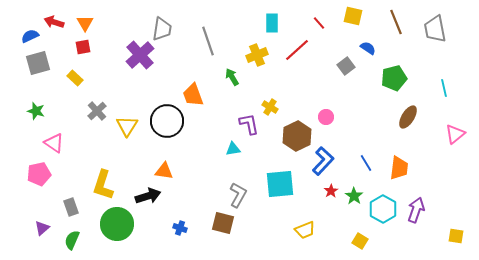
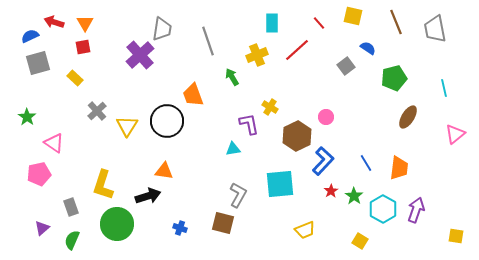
green star at (36, 111): moved 9 px left, 6 px down; rotated 18 degrees clockwise
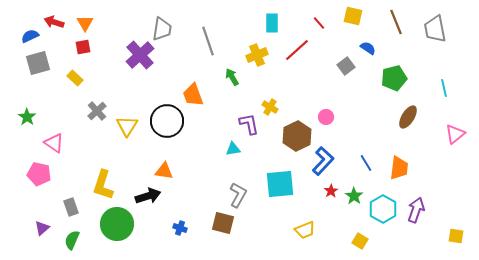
pink pentagon at (39, 174): rotated 25 degrees clockwise
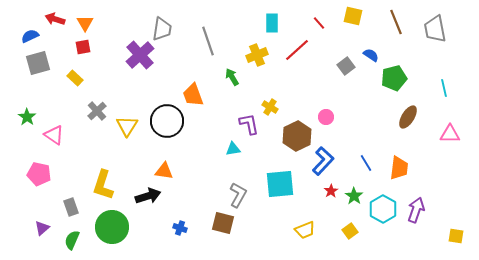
red arrow at (54, 22): moved 1 px right, 3 px up
blue semicircle at (368, 48): moved 3 px right, 7 px down
pink triangle at (455, 134): moved 5 px left; rotated 40 degrees clockwise
pink triangle at (54, 143): moved 8 px up
green circle at (117, 224): moved 5 px left, 3 px down
yellow square at (360, 241): moved 10 px left, 10 px up; rotated 21 degrees clockwise
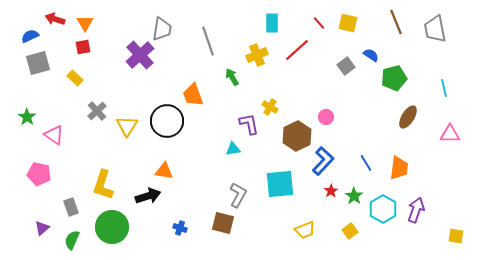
yellow square at (353, 16): moved 5 px left, 7 px down
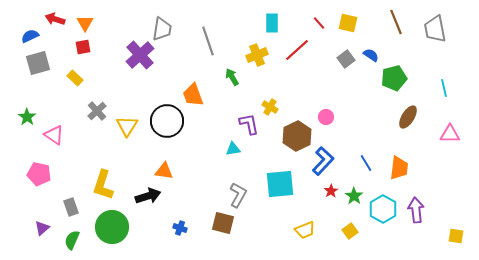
gray square at (346, 66): moved 7 px up
purple arrow at (416, 210): rotated 25 degrees counterclockwise
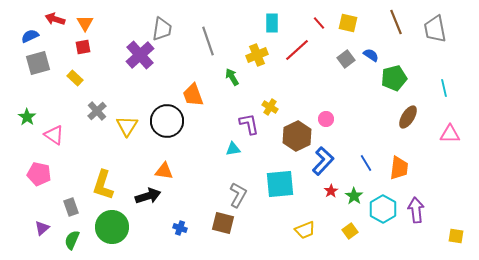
pink circle at (326, 117): moved 2 px down
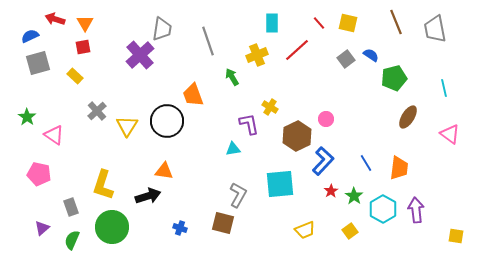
yellow rectangle at (75, 78): moved 2 px up
pink triangle at (450, 134): rotated 35 degrees clockwise
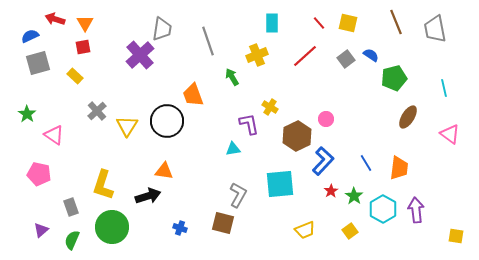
red line at (297, 50): moved 8 px right, 6 px down
green star at (27, 117): moved 3 px up
purple triangle at (42, 228): moved 1 px left, 2 px down
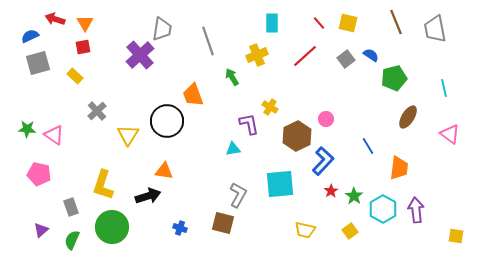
green star at (27, 114): moved 15 px down; rotated 30 degrees counterclockwise
yellow triangle at (127, 126): moved 1 px right, 9 px down
blue line at (366, 163): moved 2 px right, 17 px up
yellow trapezoid at (305, 230): rotated 35 degrees clockwise
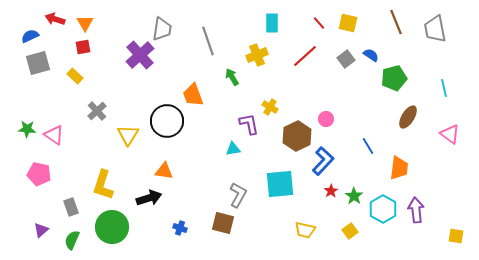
black arrow at (148, 196): moved 1 px right, 2 px down
